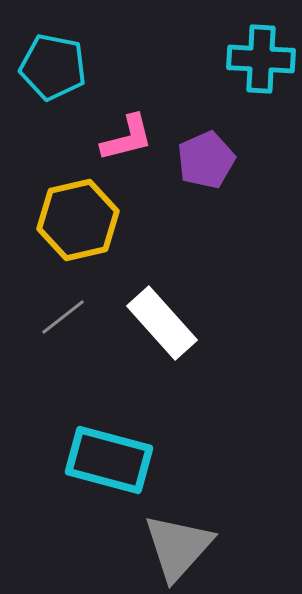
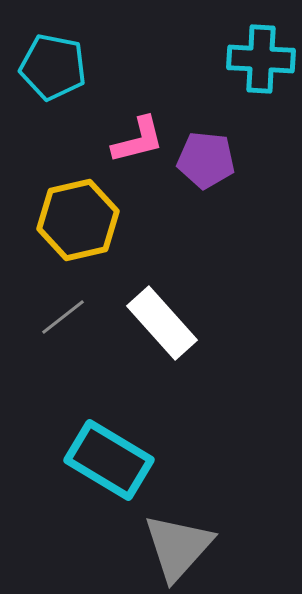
pink L-shape: moved 11 px right, 2 px down
purple pentagon: rotated 30 degrees clockwise
cyan rectangle: rotated 16 degrees clockwise
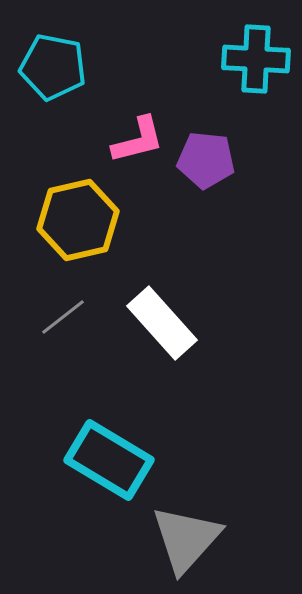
cyan cross: moved 5 px left
gray triangle: moved 8 px right, 8 px up
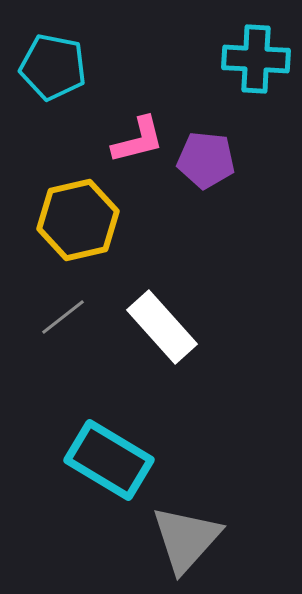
white rectangle: moved 4 px down
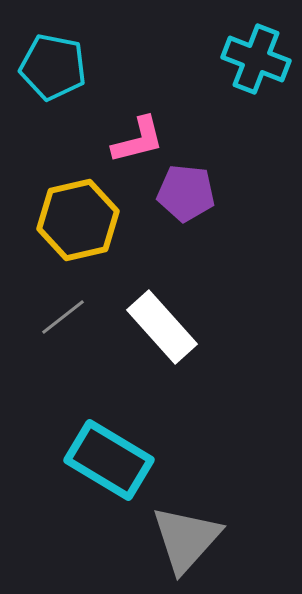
cyan cross: rotated 18 degrees clockwise
purple pentagon: moved 20 px left, 33 px down
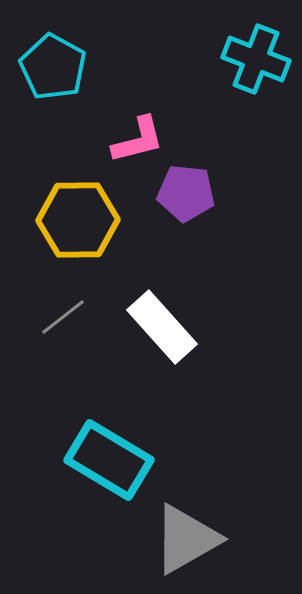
cyan pentagon: rotated 18 degrees clockwise
yellow hexagon: rotated 12 degrees clockwise
gray triangle: rotated 18 degrees clockwise
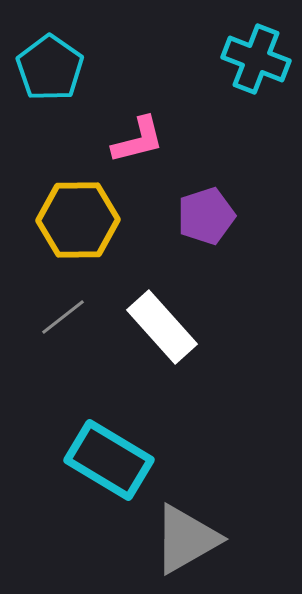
cyan pentagon: moved 3 px left, 1 px down; rotated 6 degrees clockwise
purple pentagon: moved 20 px right, 23 px down; rotated 24 degrees counterclockwise
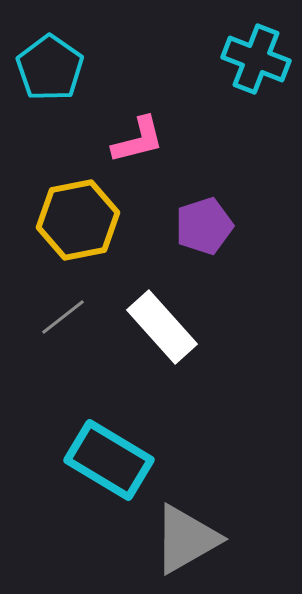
purple pentagon: moved 2 px left, 10 px down
yellow hexagon: rotated 10 degrees counterclockwise
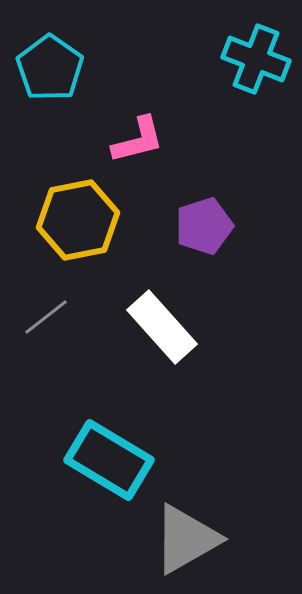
gray line: moved 17 px left
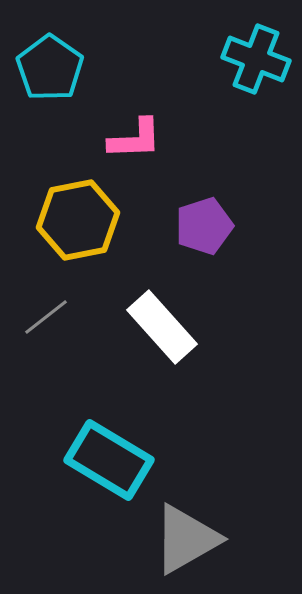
pink L-shape: moved 3 px left, 1 px up; rotated 12 degrees clockwise
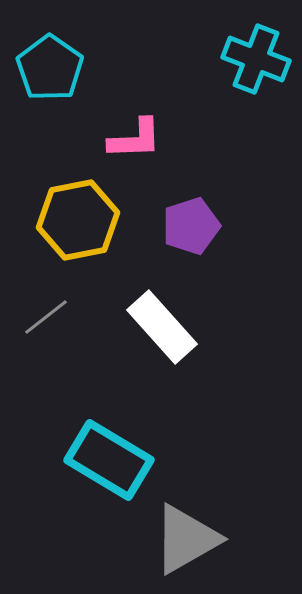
purple pentagon: moved 13 px left
